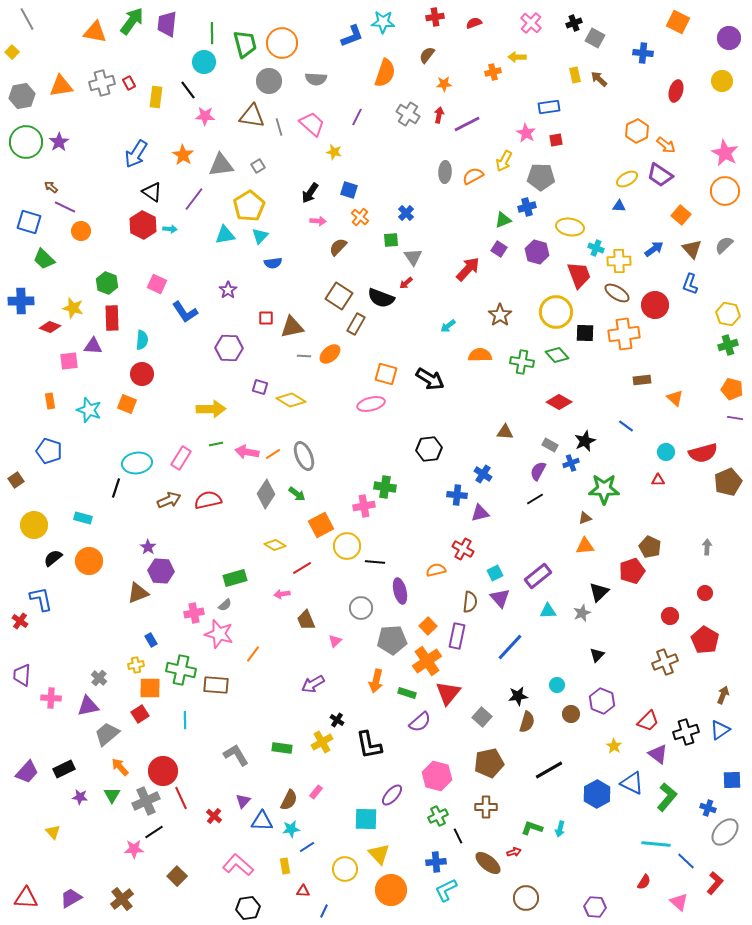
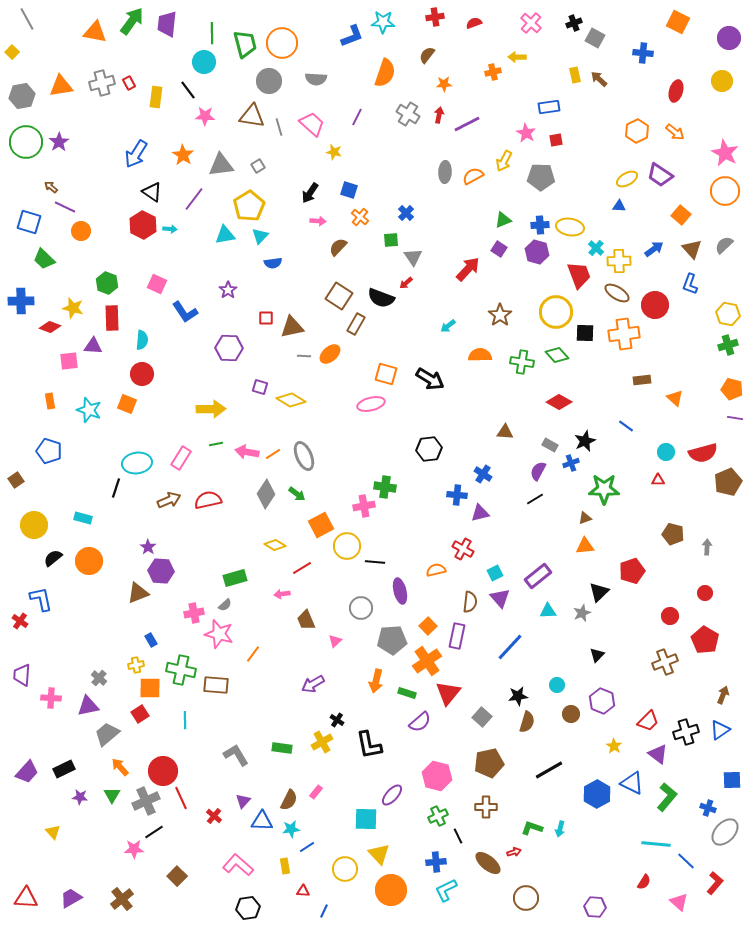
orange arrow at (666, 145): moved 9 px right, 13 px up
blue cross at (527, 207): moved 13 px right, 18 px down; rotated 12 degrees clockwise
cyan cross at (596, 248): rotated 21 degrees clockwise
brown pentagon at (650, 547): moved 23 px right, 13 px up; rotated 10 degrees counterclockwise
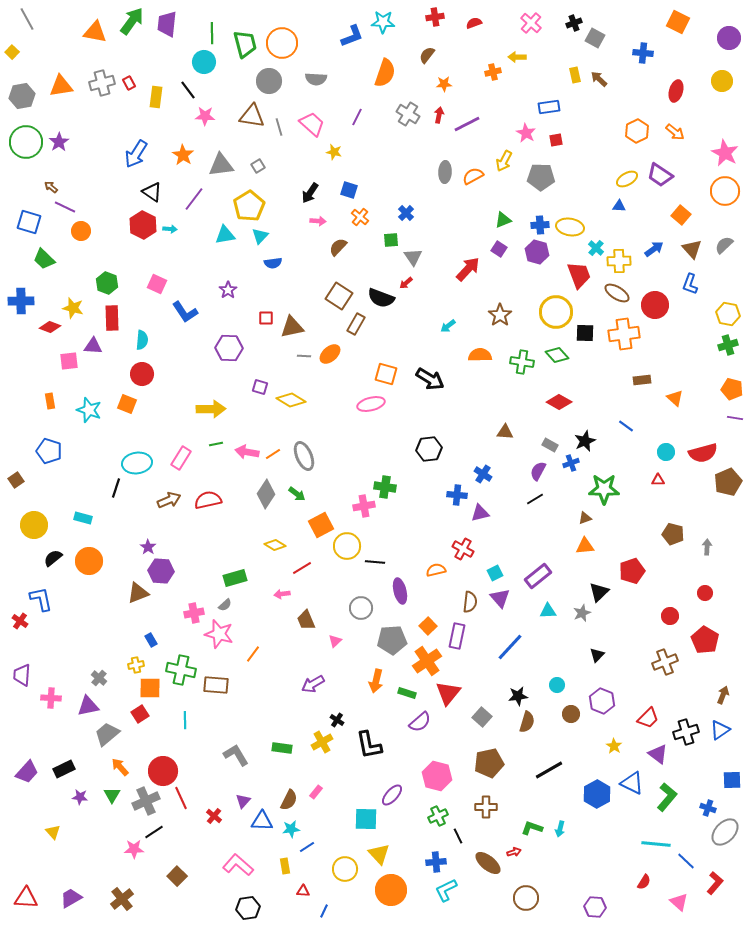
red trapezoid at (648, 721): moved 3 px up
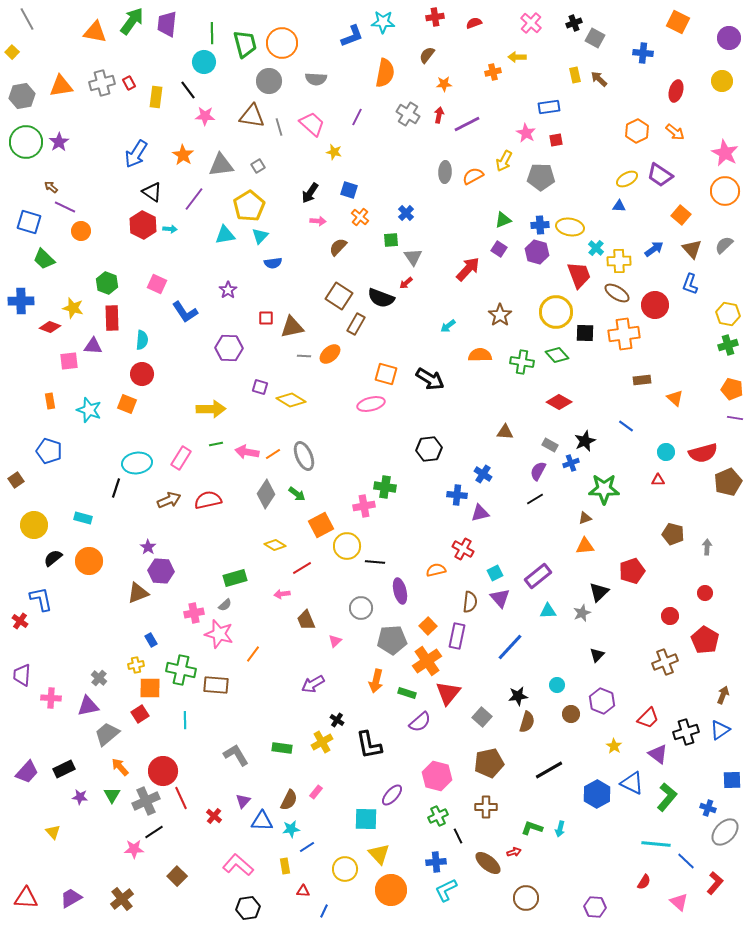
orange semicircle at (385, 73): rotated 8 degrees counterclockwise
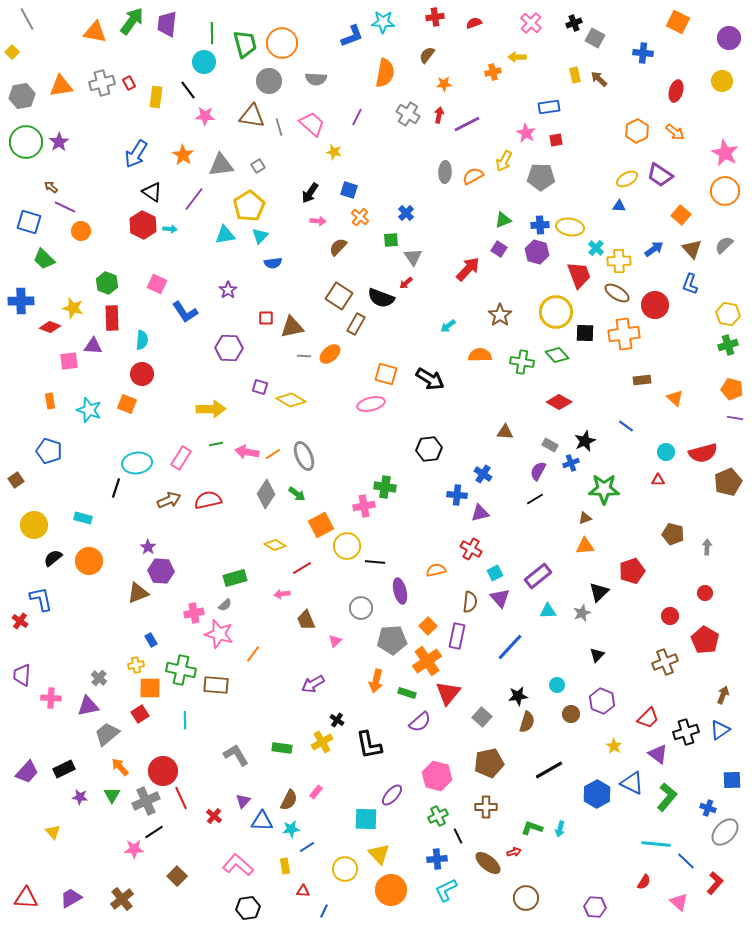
red cross at (463, 549): moved 8 px right
blue cross at (436, 862): moved 1 px right, 3 px up
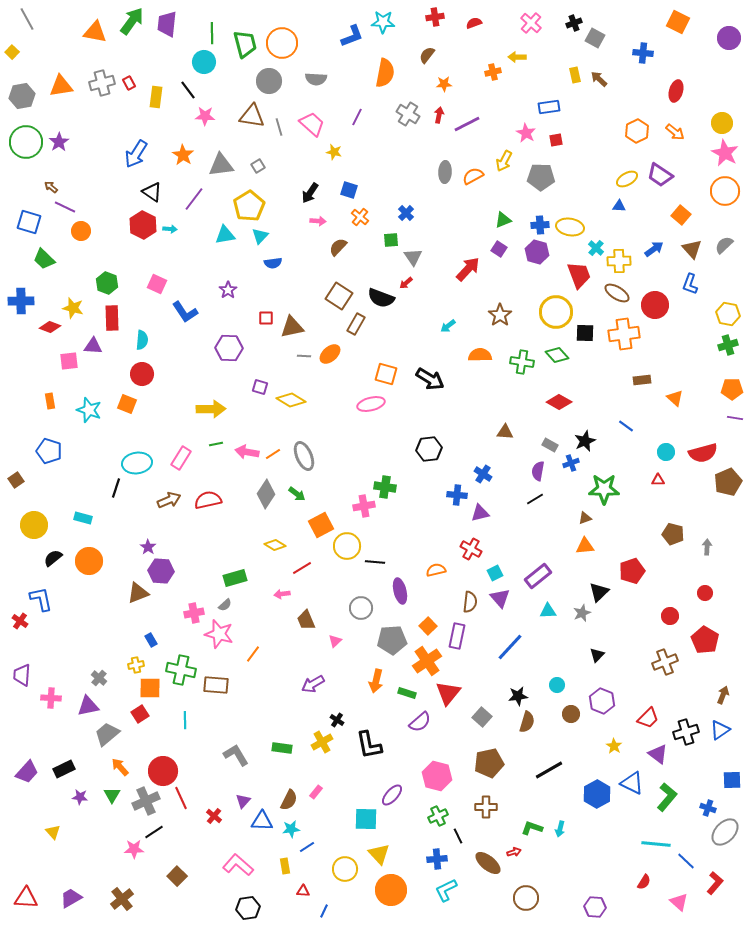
yellow circle at (722, 81): moved 42 px down
orange pentagon at (732, 389): rotated 15 degrees counterclockwise
purple semicircle at (538, 471): rotated 18 degrees counterclockwise
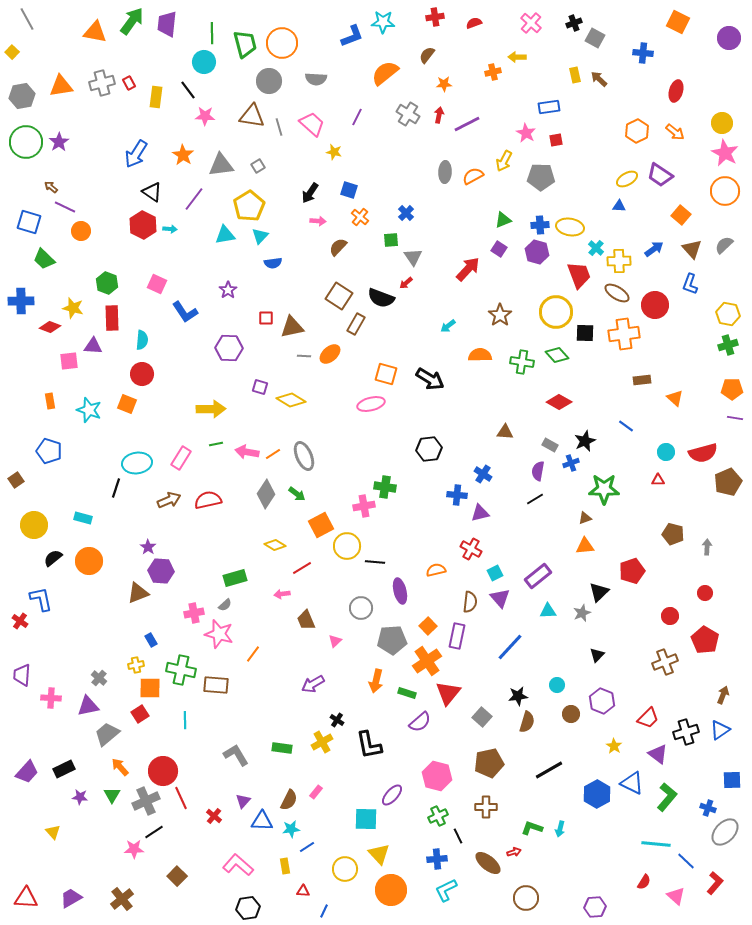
orange semicircle at (385, 73): rotated 140 degrees counterclockwise
pink triangle at (679, 902): moved 3 px left, 6 px up
purple hexagon at (595, 907): rotated 10 degrees counterclockwise
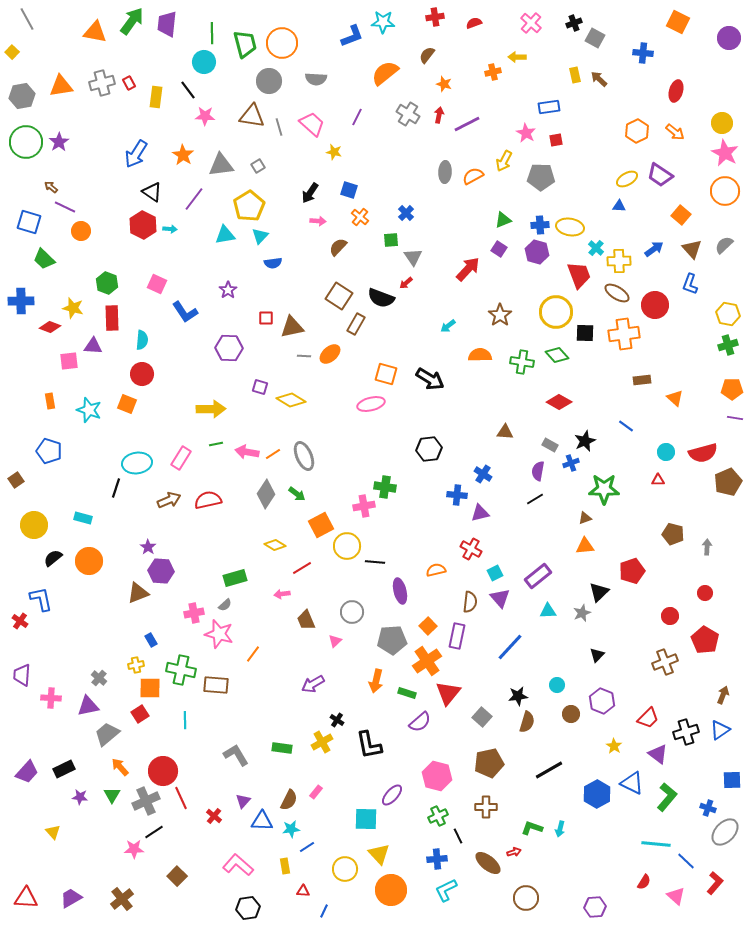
orange star at (444, 84): rotated 21 degrees clockwise
gray circle at (361, 608): moved 9 px left, 4 px down
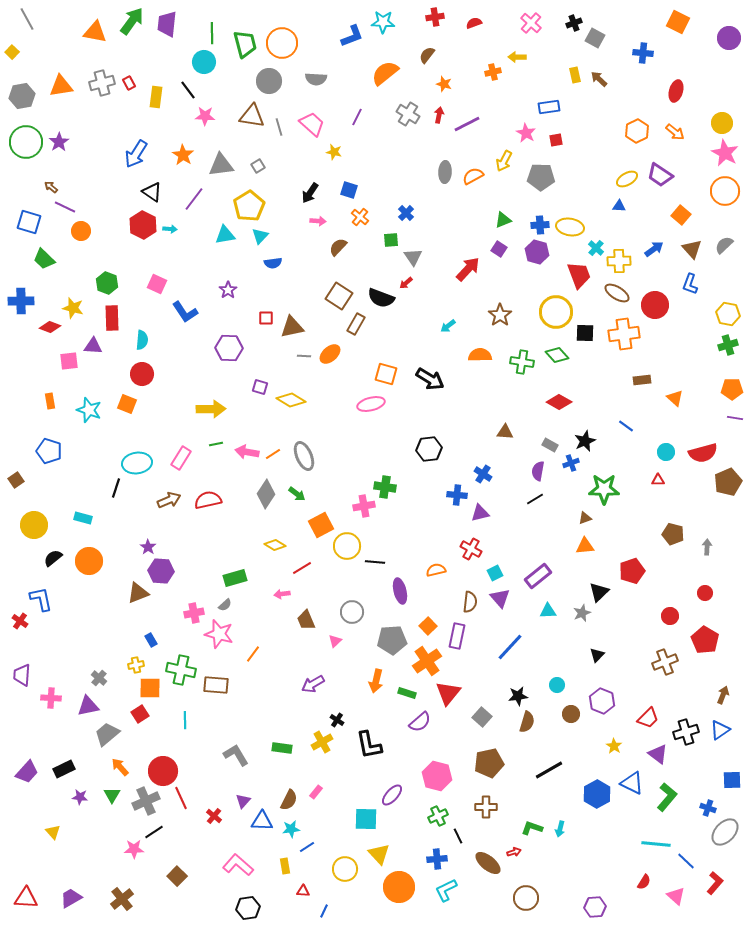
orange circle at (391, 890): moved 8 px right, 3 px up
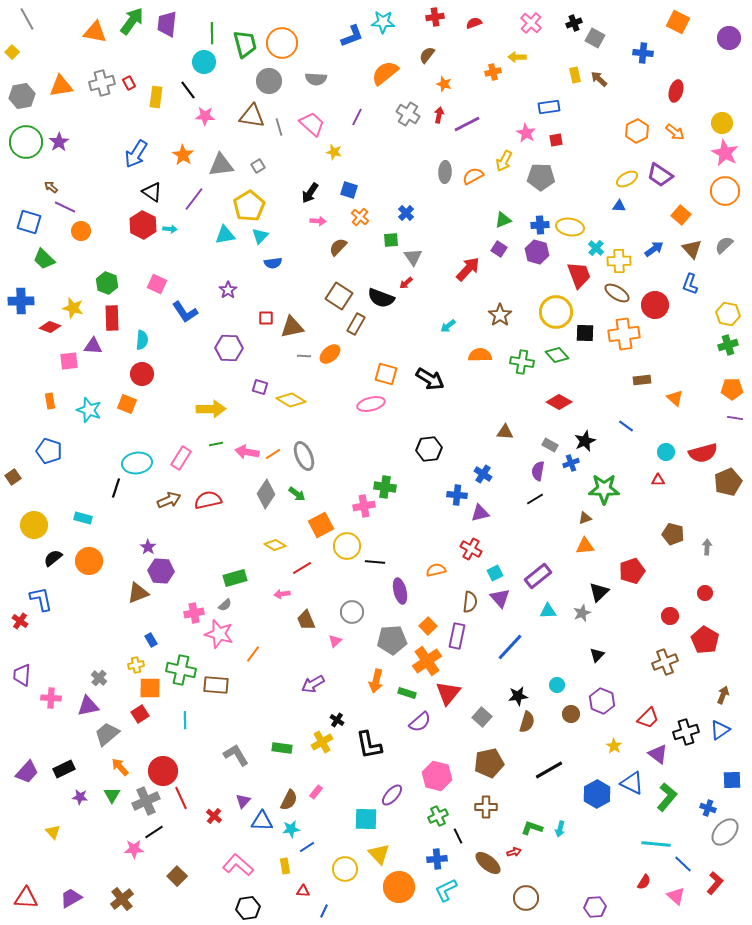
brown square at (16, 480): moved 3 px left, 3 px up
blue line at (686, 861): moved 3 px left, 3 px down
